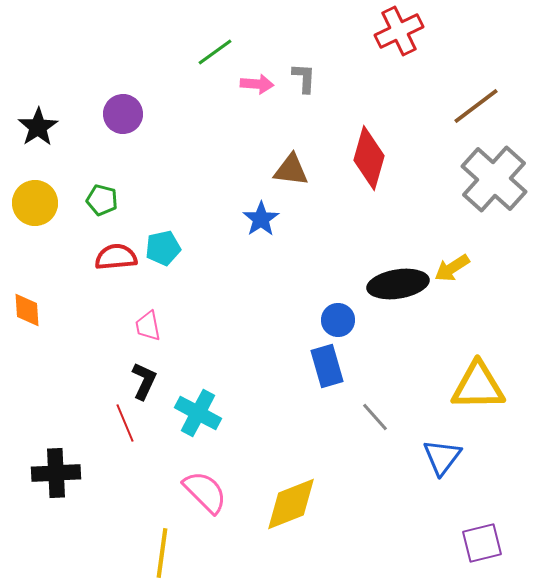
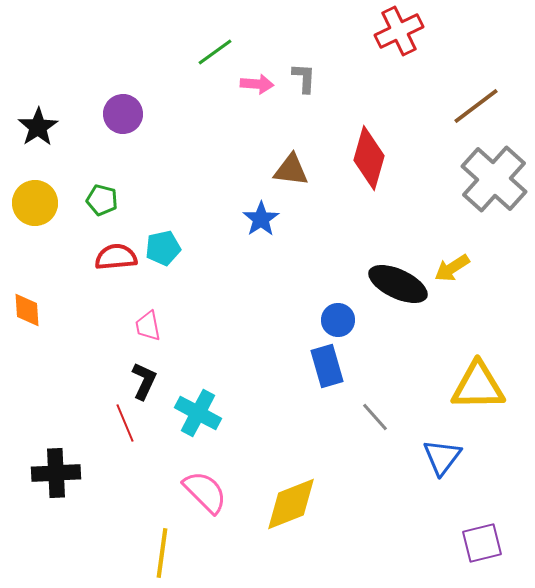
black ellipse: rotated 34 degrees clockwise
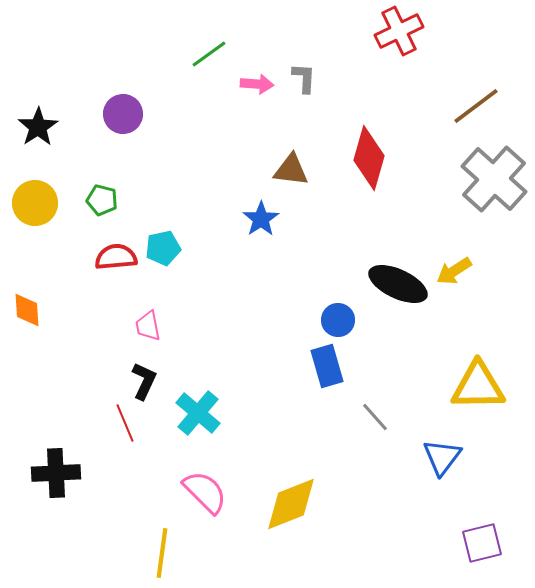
green line: moved 6 px left, 2 px down
yellow arrow: moved 2 px right, 3 px down
cyan cross: rotated 12 degrees clockwise
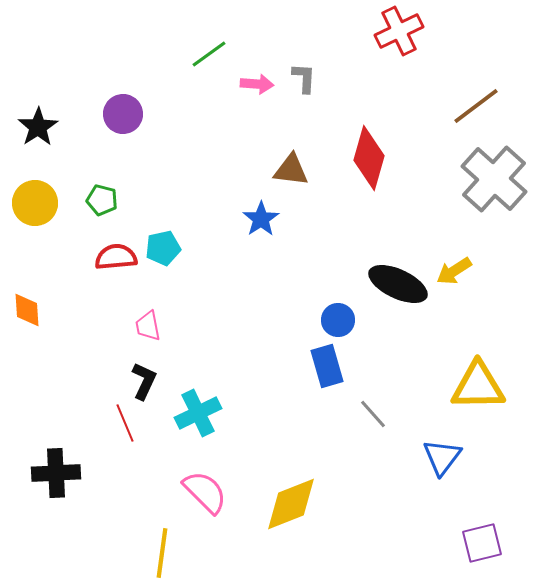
cyan cross: rotated 24 degrees clockwise
gray line: moved 2 px left, 3 px up
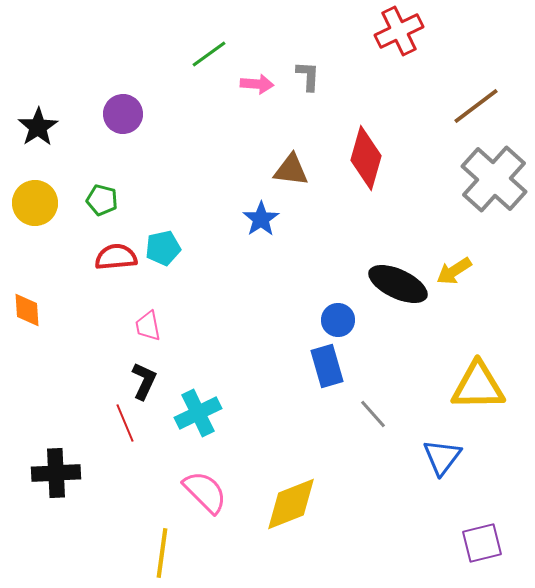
gray L-shape: moved 4 px right, 2 px up
red diamond: moved 3 px left
